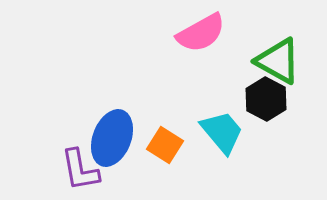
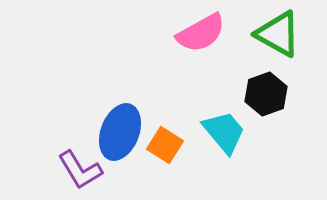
green triangle: moved 27 px up
black hexagon: moved 5 px up; rotated 12 degrees clockwise
cyan trapezoid: moved 2 px right
blue ellipse: moved 8 px right, 6 px up
purple L-shape: rotated 21 degrees counterclockwise
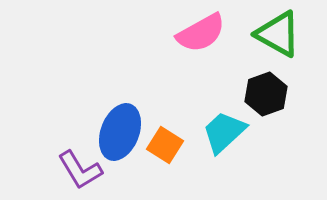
cyan trapezoid: rotated 93 degrees counterclockwise
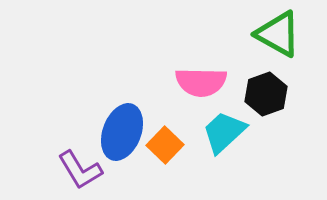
pink semicircle: moved 49 px down; rotated 30 degrees clockwise
blue ellipse: moved 2 px right
orange square: rotated 12 degrees clockwise
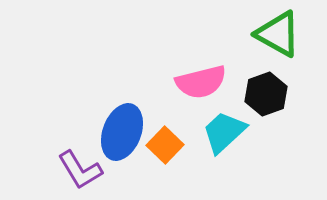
pink semicircle: rotated 15 degrees counterclockwise
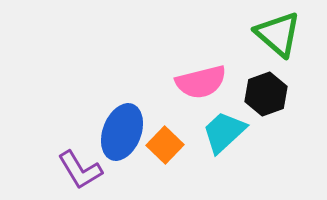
green triangle: rotated 12 degrees clockwise
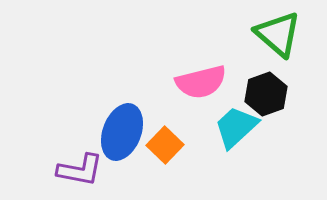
cyan trapezoid: moved 12 px right, 5 px up
purple L-shape: rotated 48 degrees counterclockwise
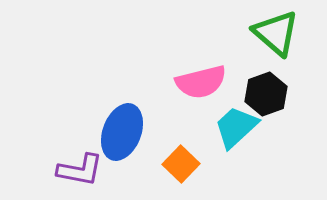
green triangle: moved 2 px left, 1 px up
orange square: moved 16 px right, 19 px down
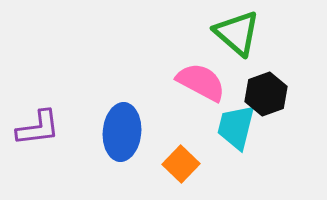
green triangle: moved 39 px left
pink semicircle: rotated 138 degrees counterclockwise
cyan trapezoid: rotated 33 degrees counterclockwise
blue ellipse: rotated 16 degrees counterclockwise
purple L-shape: moved 42 px left, 42 px up; rotated 18 degrees counterclockwise
